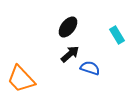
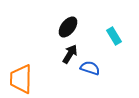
cyan rectangle: moved 3 px left, 1 px down
black arrow: rotated 18 degrees counterclockwise
orange trapezoid: rotated 44 degrees clockwise
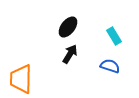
blue semicircle: moved 20 px right, 2 px up
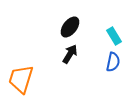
black ellipse: moved 2 px right
blue semicircle: moved 3 px right, 4 px up; rotated 84 degrees clockwise
orange trapezoid: rotated 16 degrees clockwise
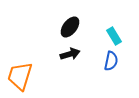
black arrow: rotated 42 degrees clockwise
blue semicircle: moved 2 px left, 1 px up
orange trapezoid: moved 1 px left, 3 px up
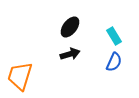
blue semicircle: moved 3 px right, 1 px down; rotated 12 degrees clockwise
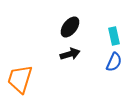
cyan rectangle: rotated 18 degrees clockwise
orange trapezoid: moved 3 px down
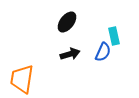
black ellipse: moved 3 px left, 5 px up
blue semicircle: moved 11 px left, 10 px up
orange trapezoid: moved 2 px right; rotated 8 degrees counterclockwise
